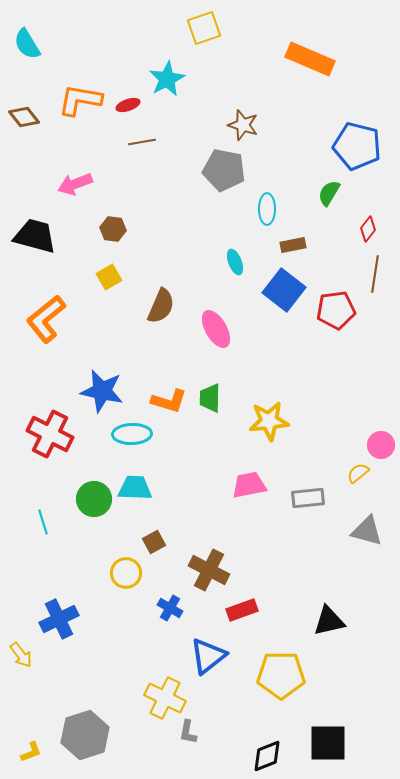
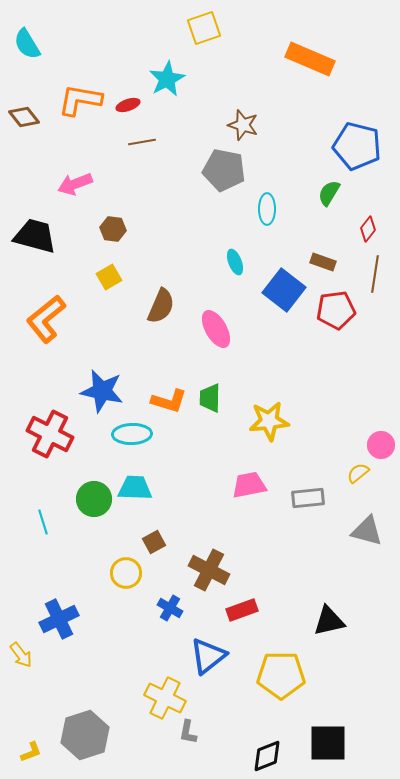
brown rectangle at (293, 245): moved 30 px right, 17 px down; rotated 30 degrees clockwise
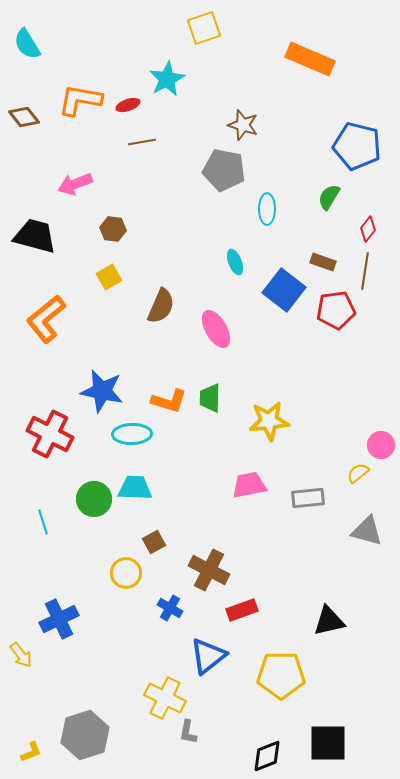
green semicircle at (329, 193): moved 4 px down
brown line at (375, 274): moved 10 px left, 3 px up
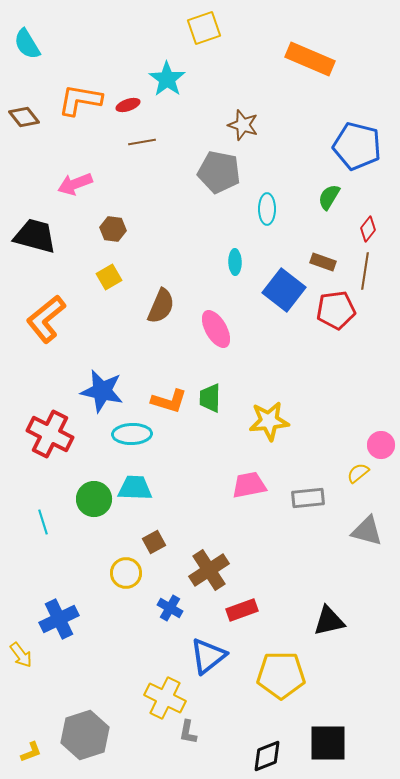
cyan star at (167, 79): rotated 9 degrees counterclockwise
gray pentagon at (224, 170): moved 5 px left, 2 px down
cyan ellipse at (235, 262): rotated 20 degrees clockwise
brown cross at (209, 570): rotated 30 degrees clockwise
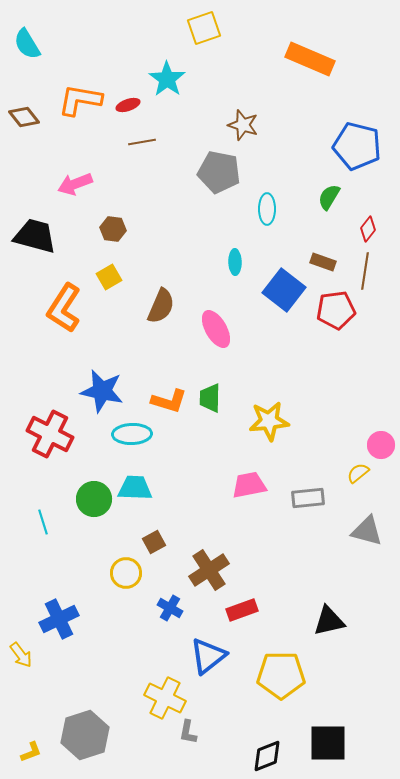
orange L-shape at (46, 319): moved 18 px right, 11 px up; rotated 18 degrees counterclockwise
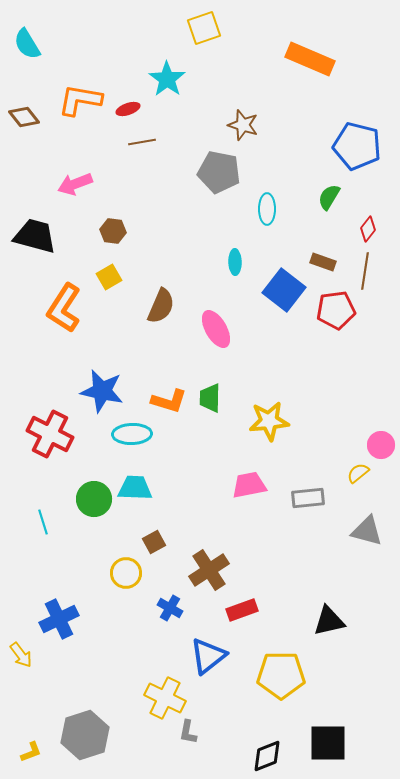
red ellipse at (128, 105): moved 4 px down
brown hexagon at (113, 229): moved 2 px down
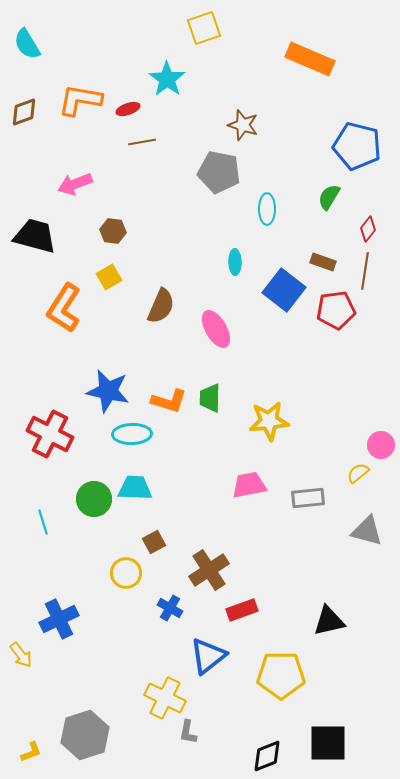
brown diamond at (24, 117): moved 5 px up; rotated 72 degrees counterclockwise
blue star at (102, 391): moved 6 px right
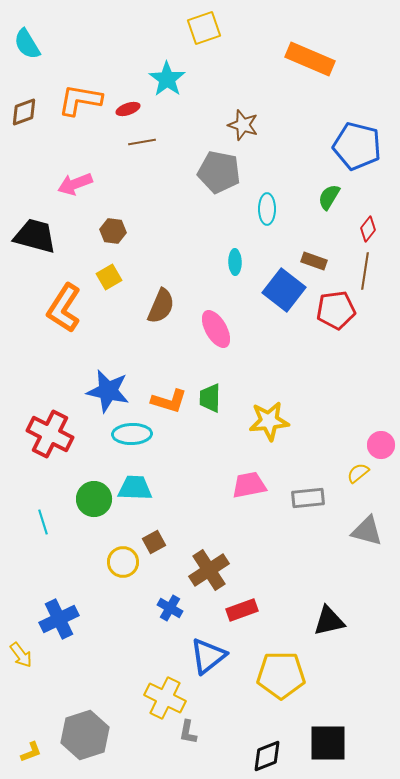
brown rectangle at (323, 262): moved 9 px left, 1 px up
yellow circle at (126, 573): moved 3 px left, 11 px up
